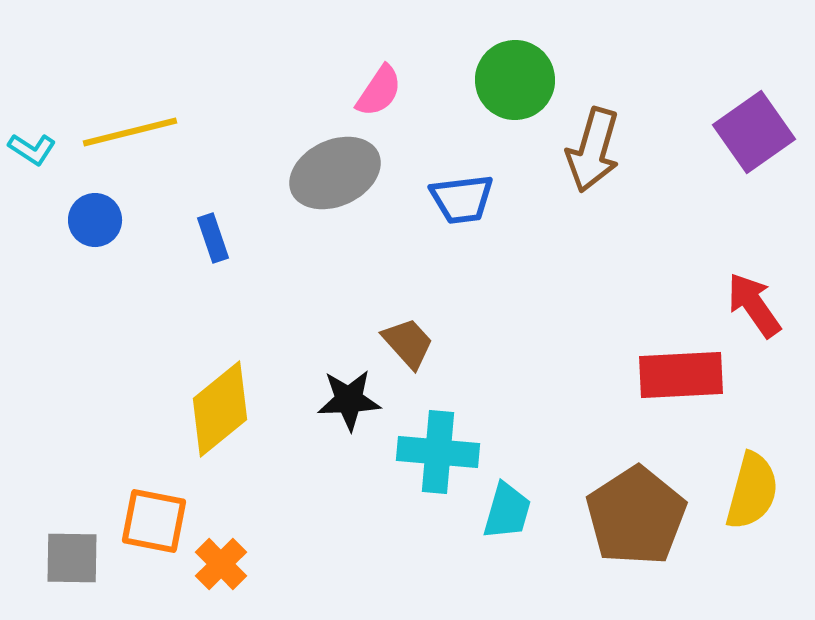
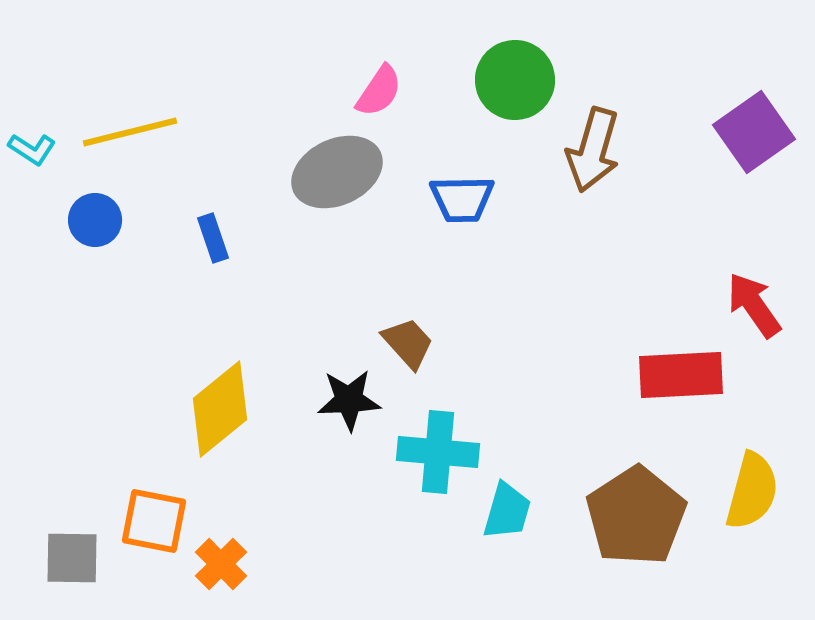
gray ellipse: moved 2 px right, 1 px up
blue trapezoid: rotated 6 degrees clockwise
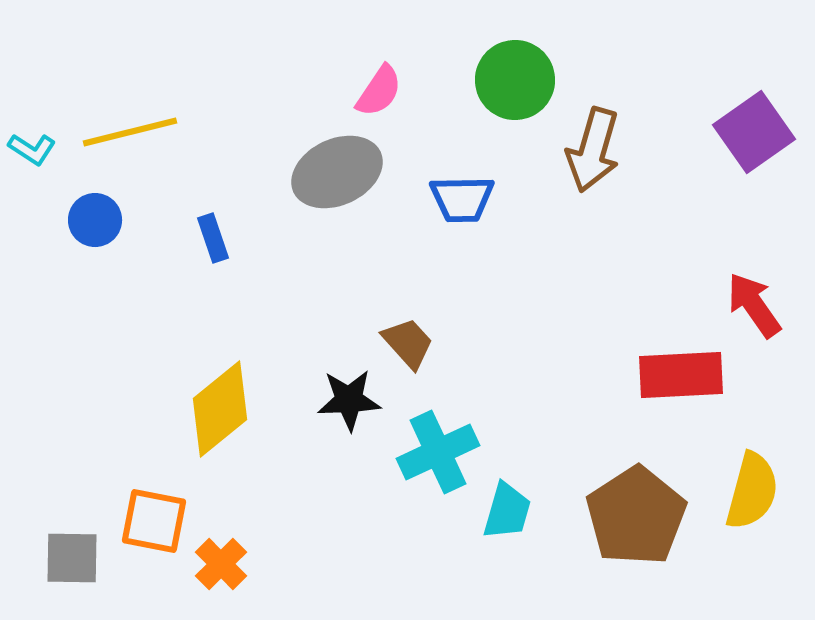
cyan cross: rotated 30 degrees counterclockwise
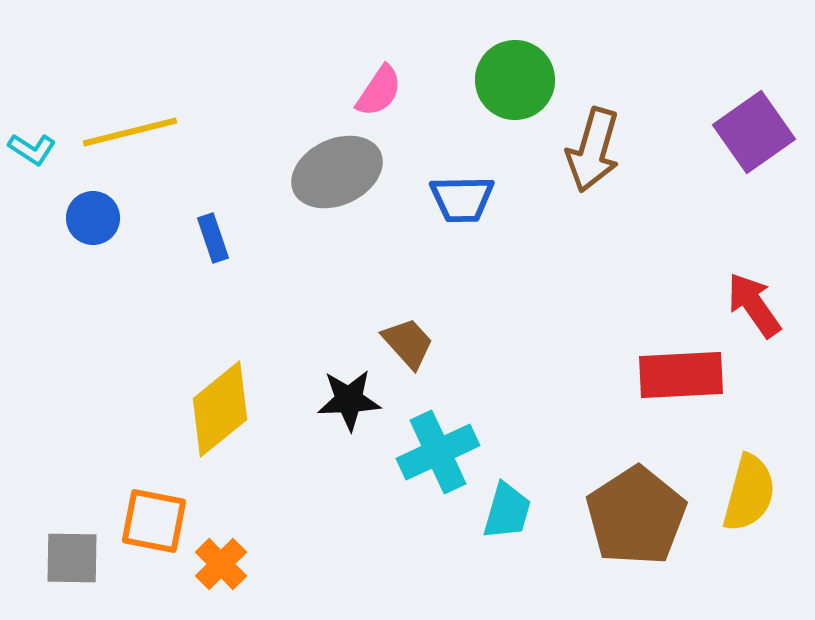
blue circle: moved 2 px left, 2 px up
yellow semicircle: moved 3 px left, 2 px down
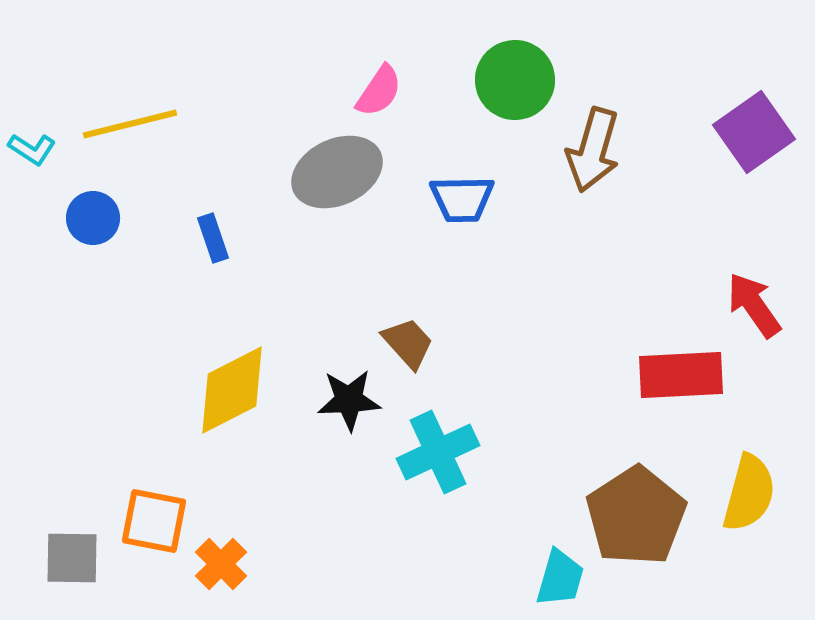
yellow line: moved 8 px up
yellow diamond: moved 12 px right, 19 px up; rotated 12 degrees clockwise
cyan trapezoid: moved 53 px right, 67 px down
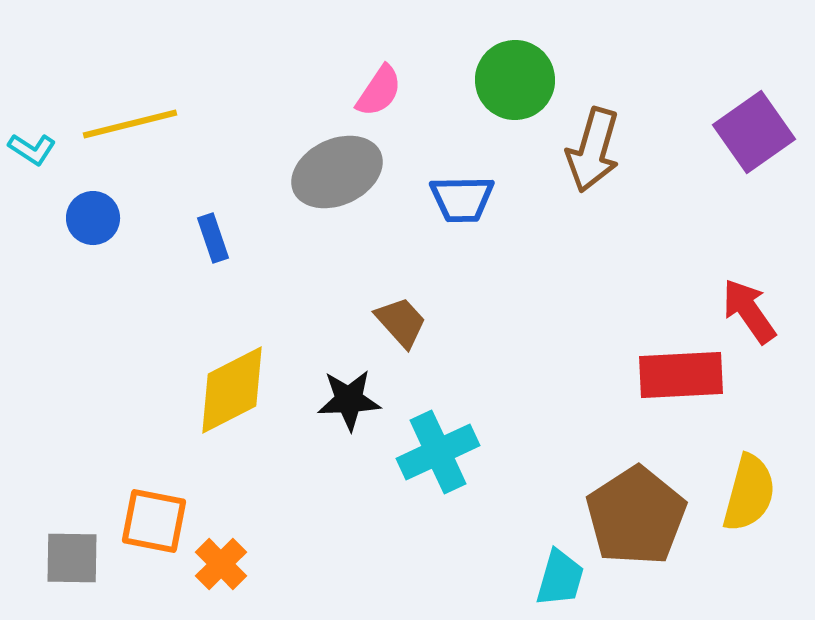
red arrow: moved 5 px left, 6 px down
brown trapezoid: moved 7 px left, 21 px up
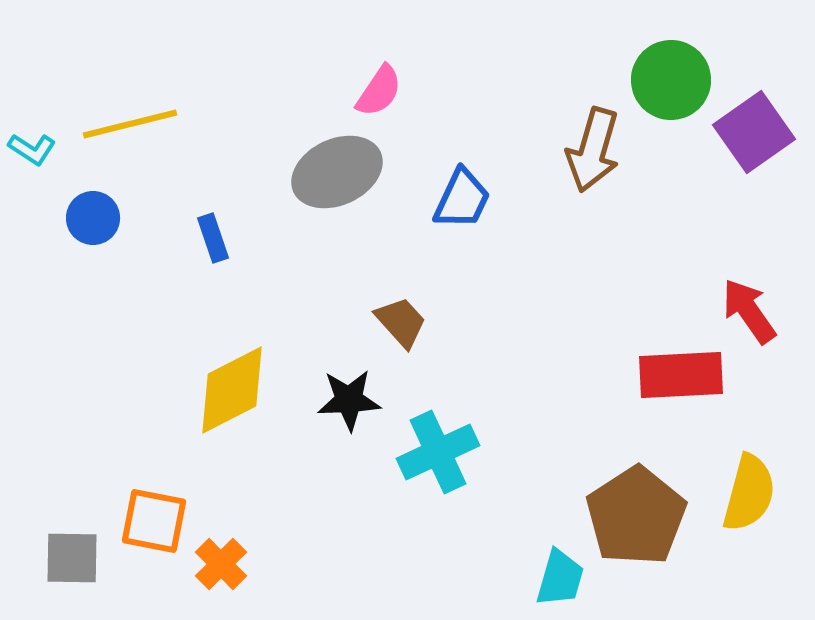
green circle: moved 156 px right
blue trapezoid: rotated 64 degrees counterclockwise
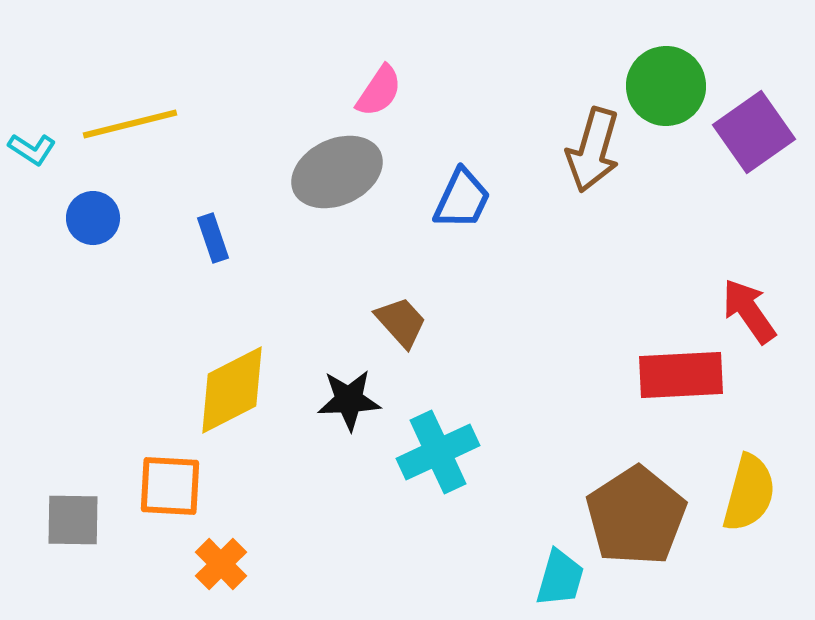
green circle: moved 5 px left, 6 px down
orange square: moved 16 px right, 35 px up; rotated 8 degrees counterclockwise
gray square: moved 1 px right, 38 px up
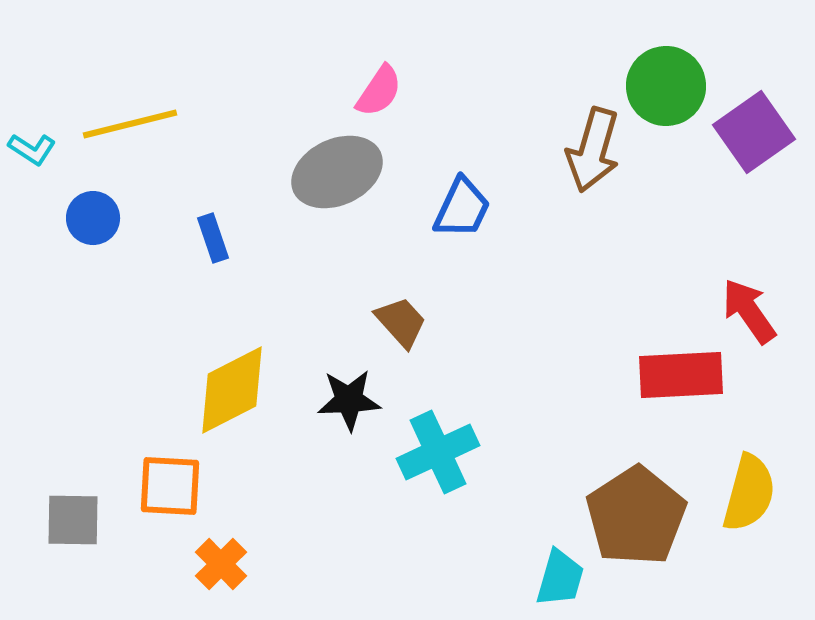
blue trapezoid: moved 9 px down
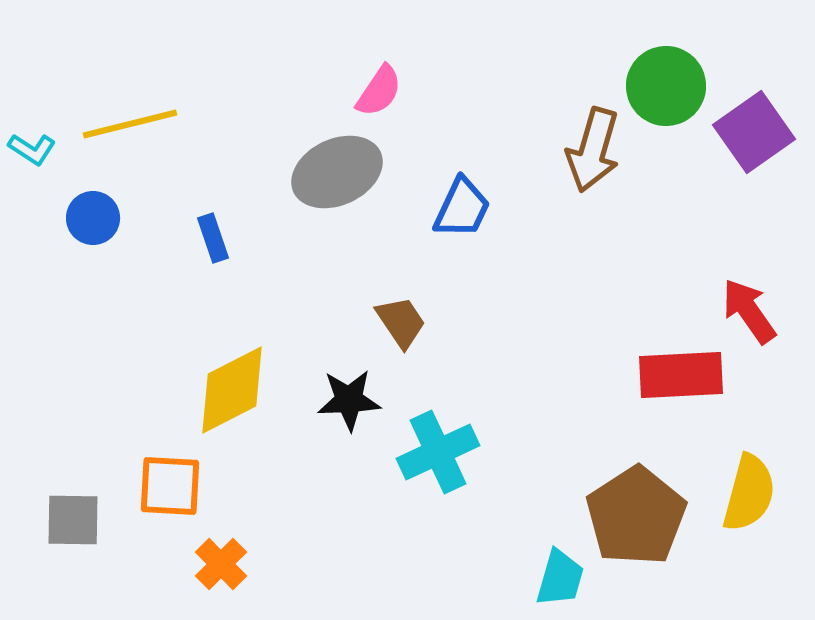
brown trapezoid: rotated 8 degrees clockwise
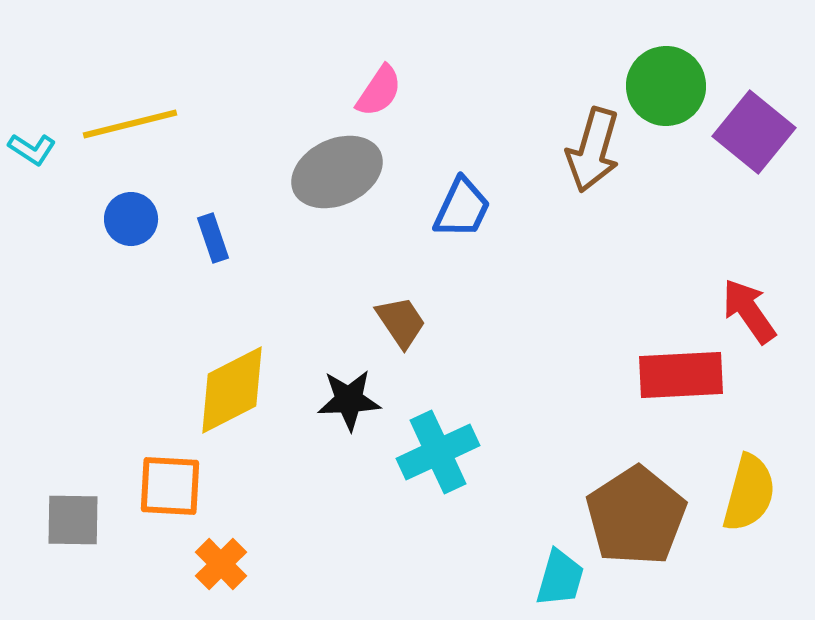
purple square: rotated 16 degrees counterclockwise
blue circle: moved 38 px right, 1 px down
